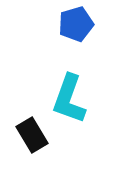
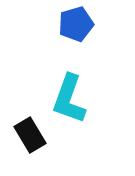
black rectangle: moved 2 px left
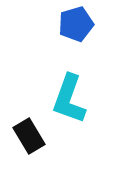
black rectangle: moved 1 px left, 1 px down
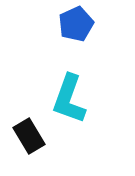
blue pentagon: rotated 8 degrees counterclockwise
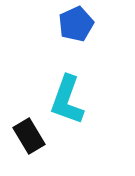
cyan L-shape: moved 2 px left, 1 px down
